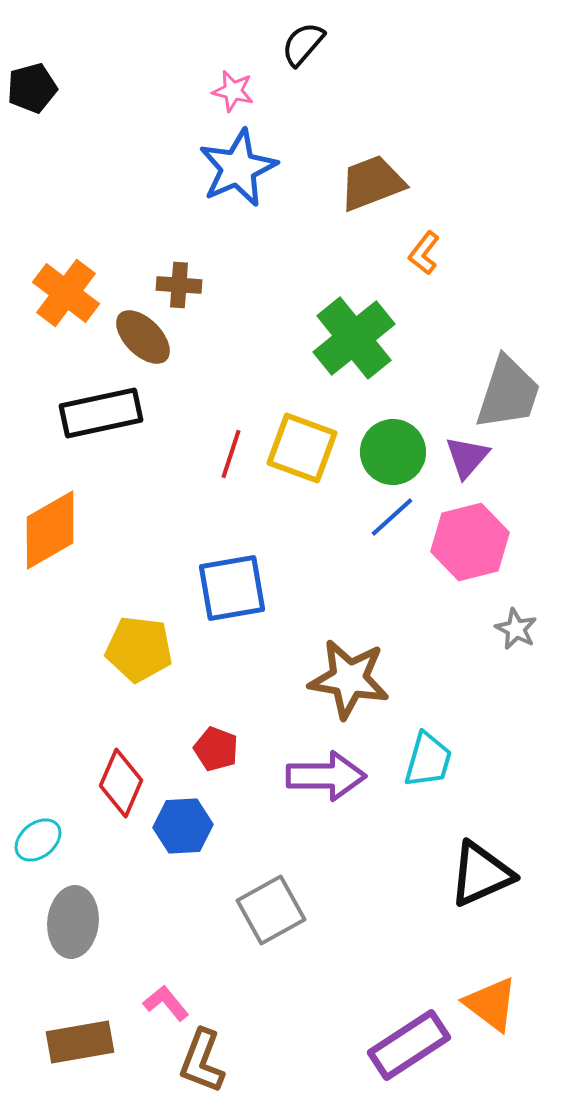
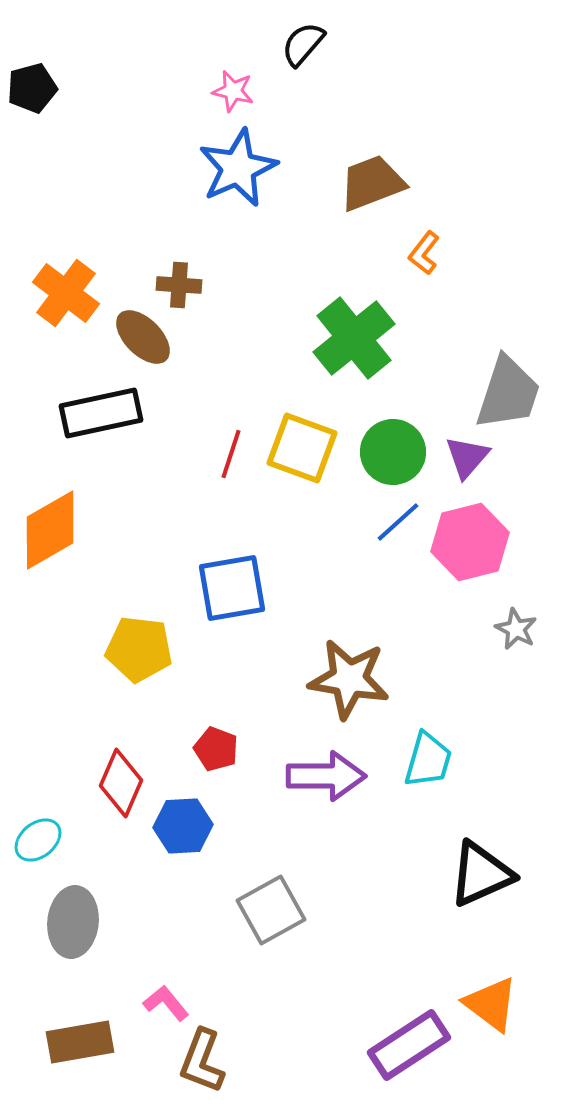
blue line: moved 6 px right, 5 px down
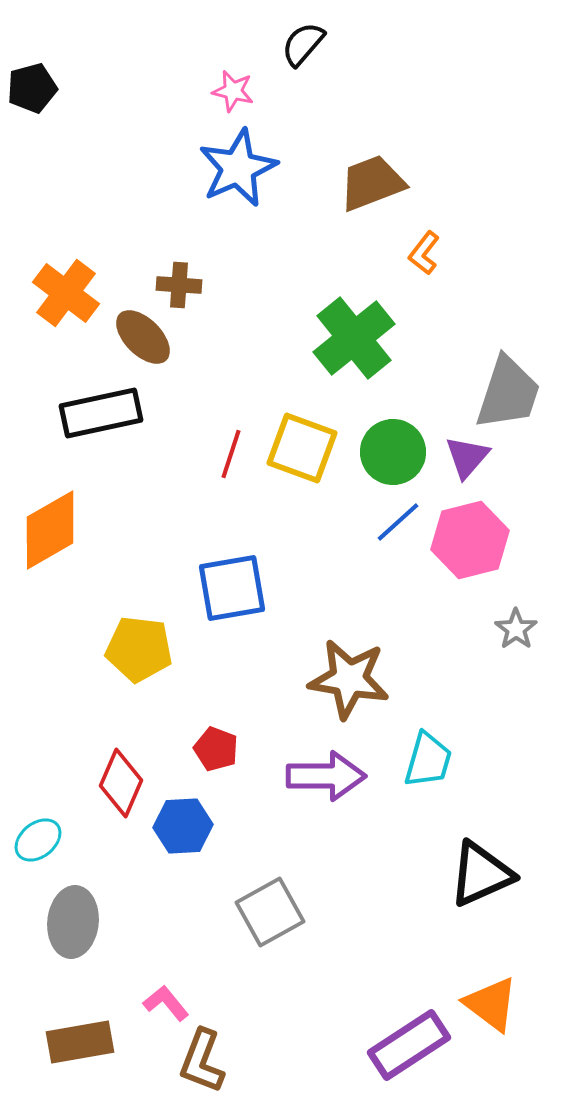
pink hexagon: moved 2 px up
gray star: rotated 9 degrees clockwise
gray square: moved 1 px left, 2 px down
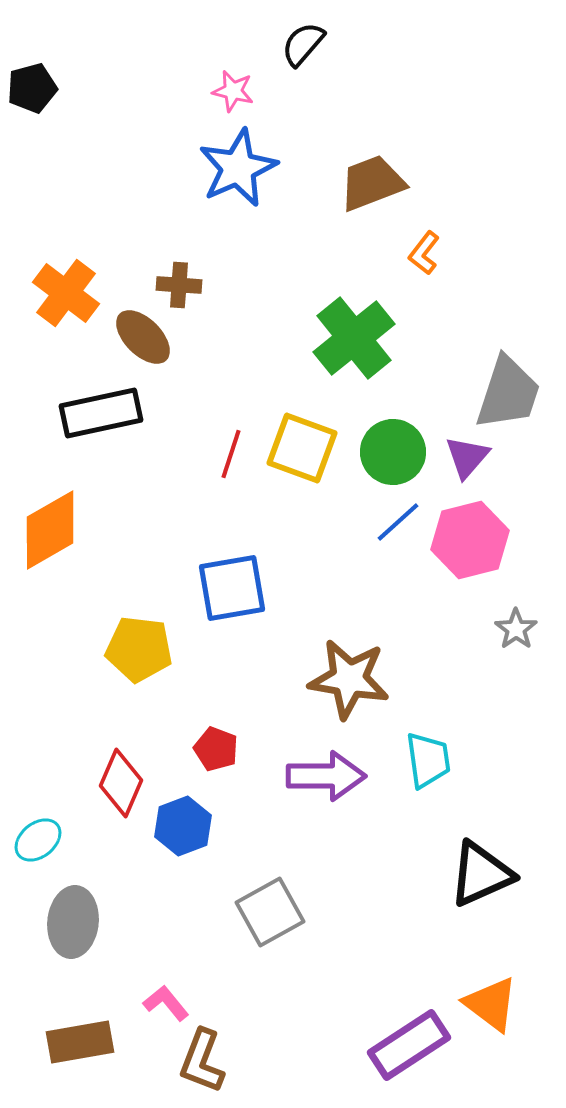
cyan trapezoid: rotated 24 degrees counterclockwise
blue hexagon: rotated 18 degrees counterclockwise
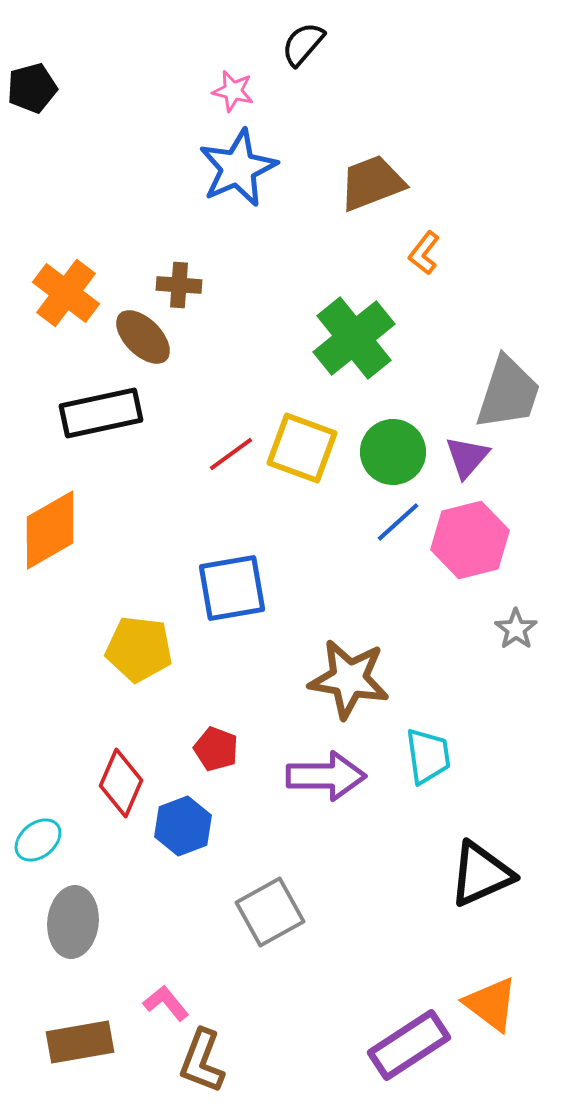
red line: rotated 36 degrees clockwise
cyan trapezoid: moved 4 px up
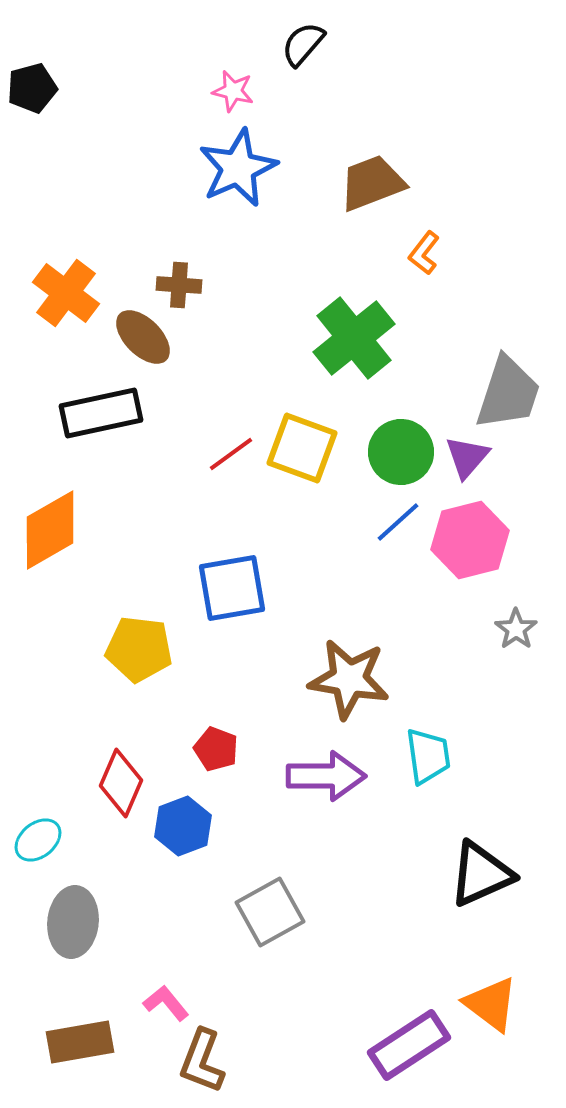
green circle: moved 8 px right
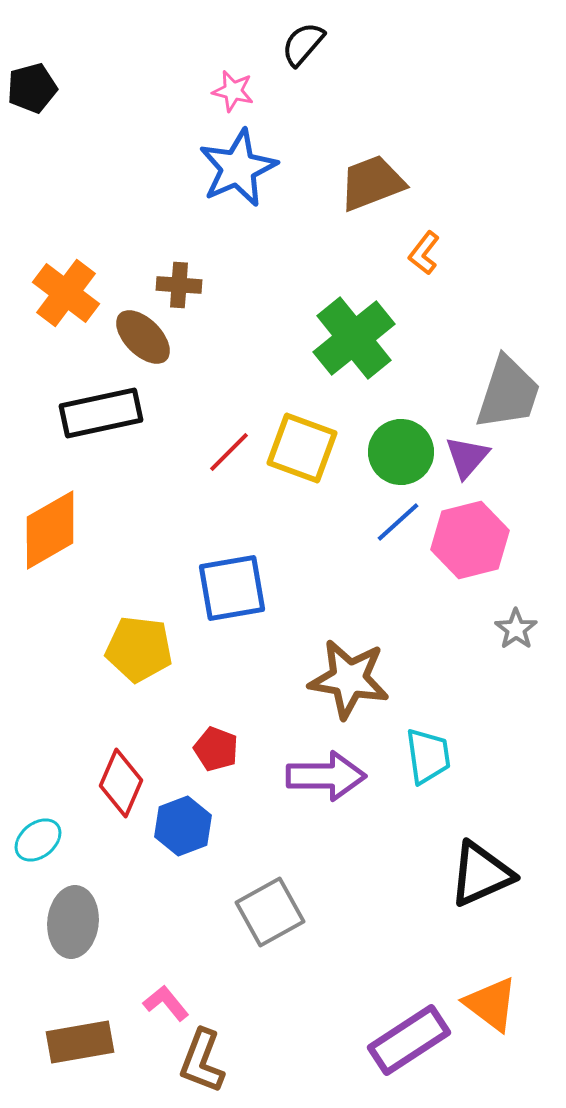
red line: moved 2 px left, 2 px up; rotated 9 degrees counterclockwise
purple rectangle: moved 5 px up
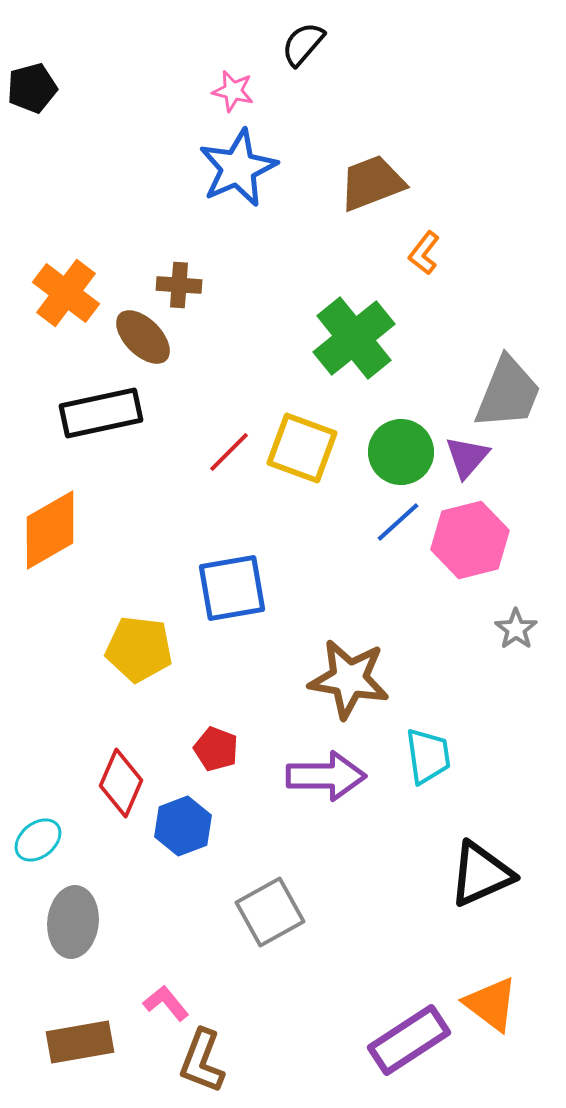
gray trapezoid: rotated 4 degrees clockwise
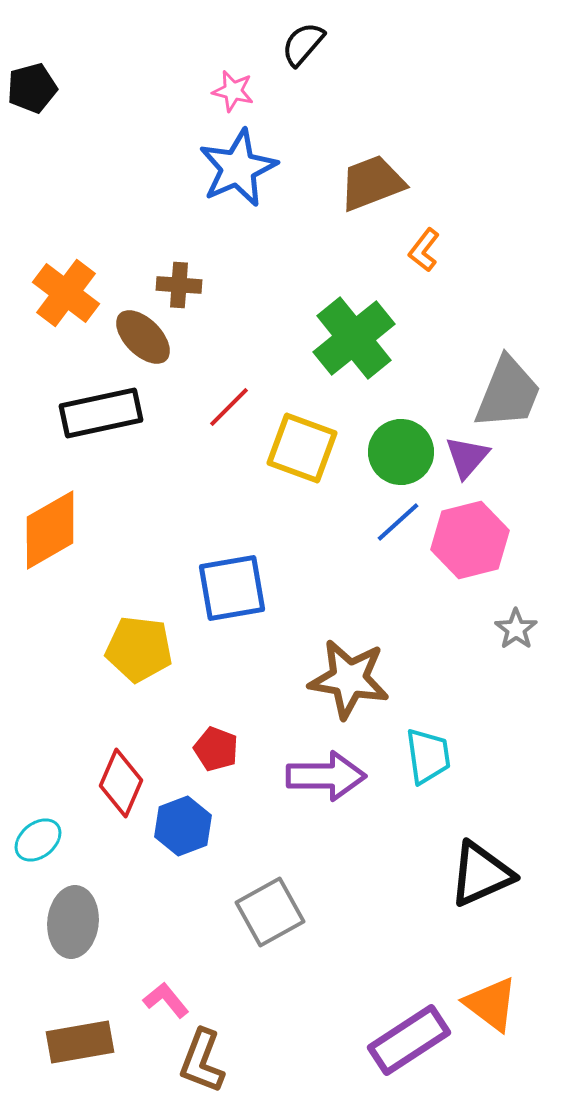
orange L-shape: moved 3 px up
red line: moved 45 px up
pink L-shape: moved 3 px up
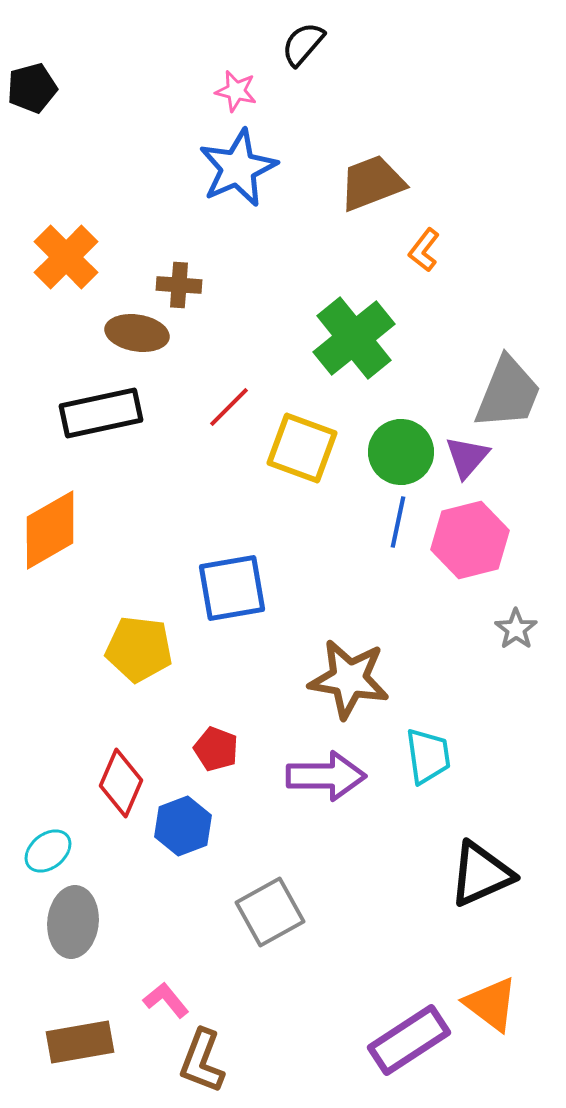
pink star: moved 3 px right
orange cross: moved 36 px up; rotated 8 degrees clockwise
brown ellipse: moved 6 px left, 4 px up; rotated 36 degrees counterclockwise
blue line: rotated 36 degrees counterclockwise
cyan ellipse: moved 10 px right, 11 px down
